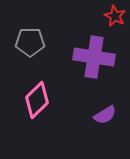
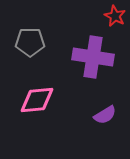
purple cross: moved 1 px left
pink diamond: rotated 39 degrees clockwise
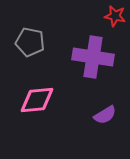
red star: rotated 15 degrees counterclockwise
gray pentagon: rotated 12 degrees clockwise
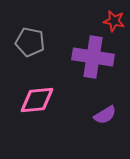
red star: moved 1 px left, 5 px down
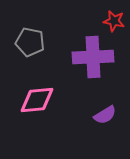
purple cross: rotated 12 degrees counterclockwise
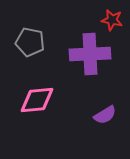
red star: moved 2 px left, 1 px up
purple cross: moved 3 px left, 3 px up
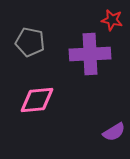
purple semicircle: moved 9 px right, 17 px down
